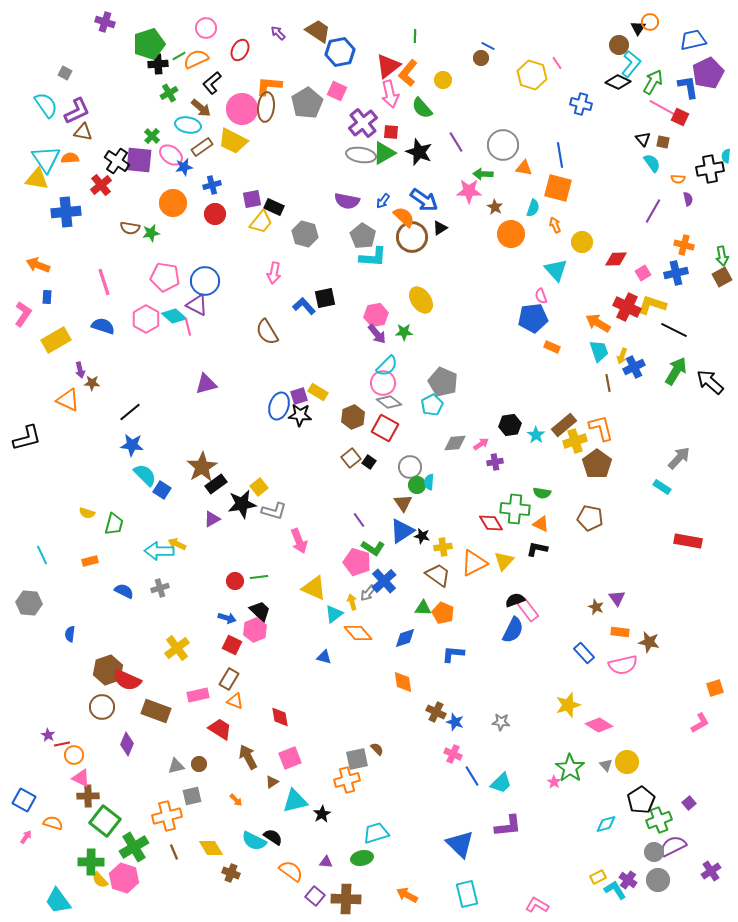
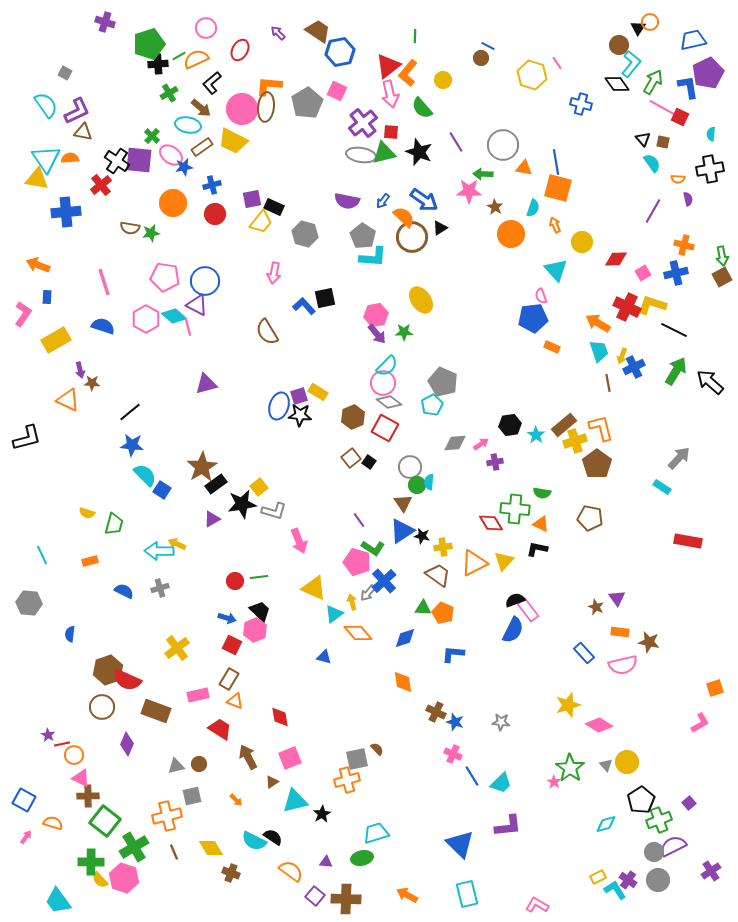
black diamond at (618, 82): moved 1 px left, 2 px down; rotated 30 degrees clockwise
green triangle at (384, 153): rotated 15 degrees clockwise
blue line at (560, 155): moved 4 px left, 7 px down
cyan semicircle at (726, 156): moved 15 px left, 22 px up
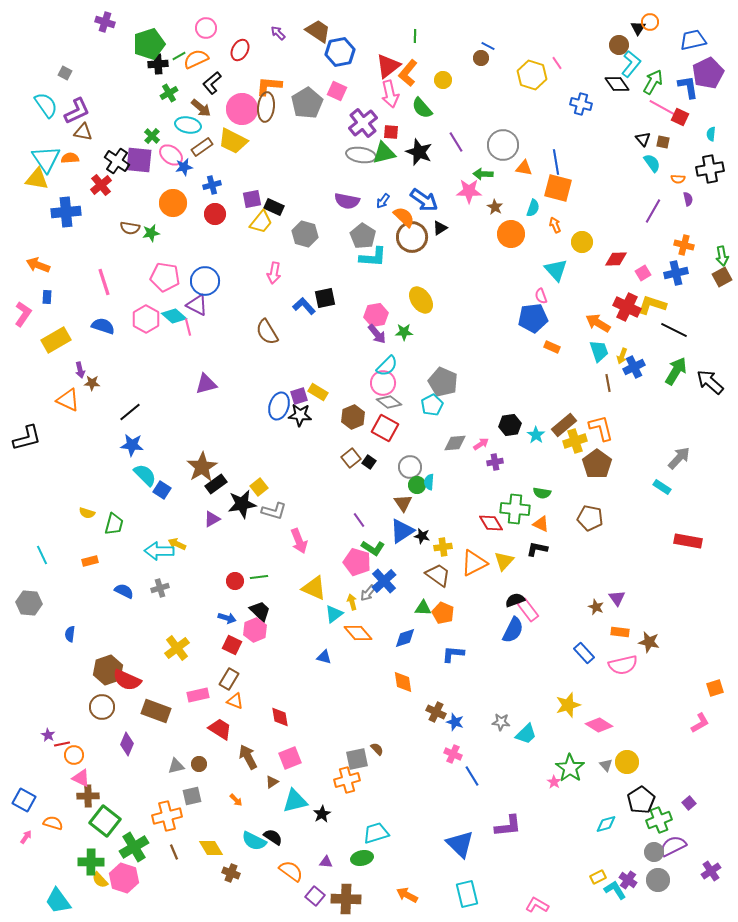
cyan trapezoid at (501, 783): moved 25 px right, 49 px up
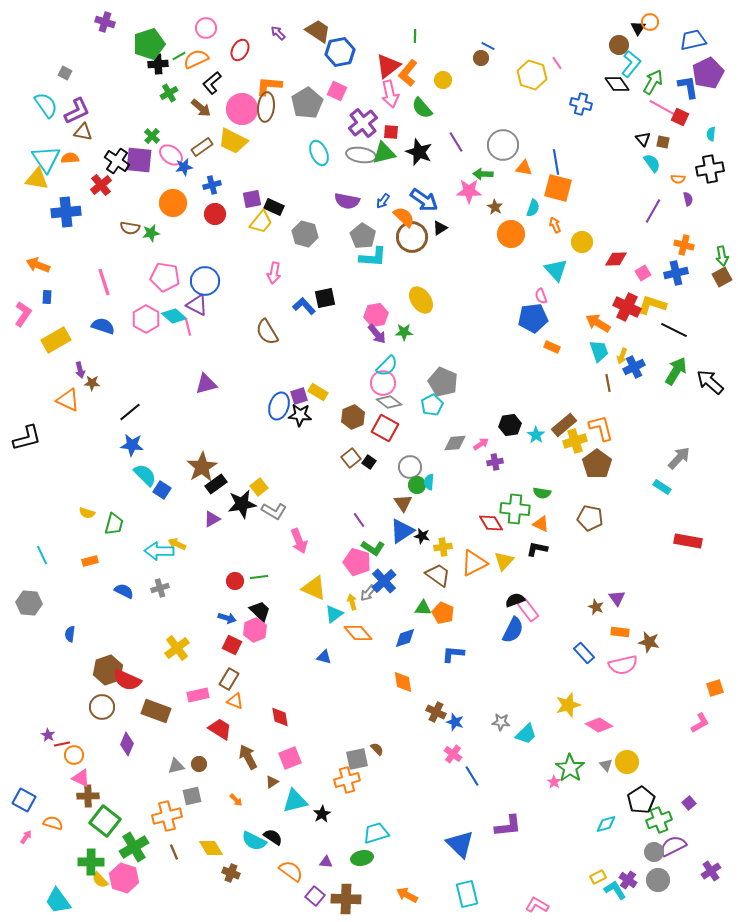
cyan ellipse at (188, 125): moved 131 px right, 28 px down; rotated 55 degrees clockwise
gray L-shape at (274, 511): rotated 15 degrees clockwise
pink cross at (453, 754): rotated 12 degrees clockwise
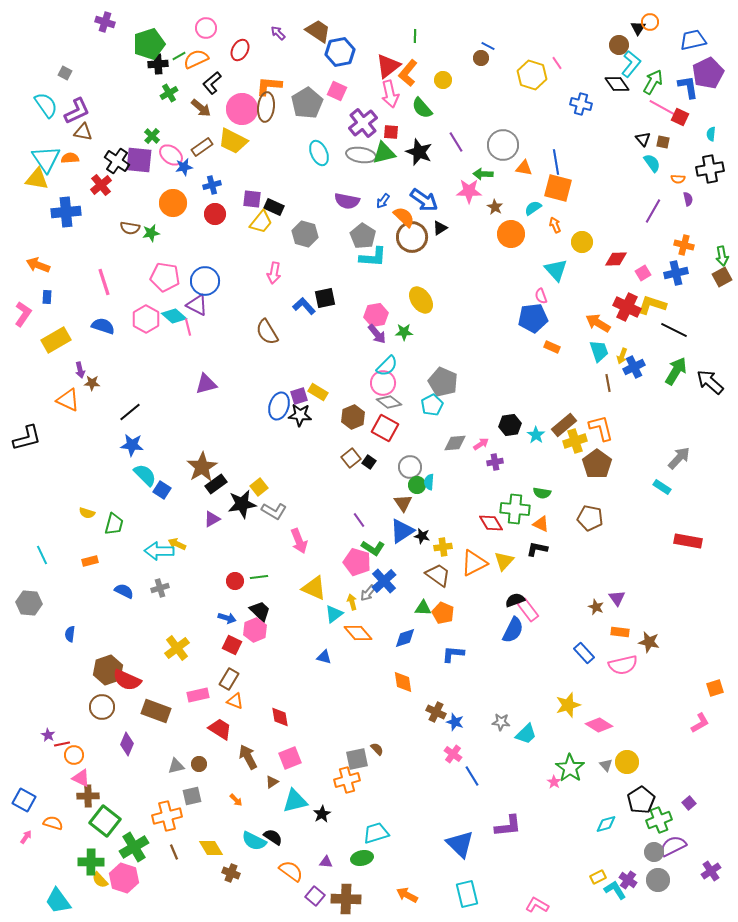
purple square at (252, 199): rotated 18 degrees clockwise
cyan semicircle at (533, 208): rotated 144 degrees counterclockwise
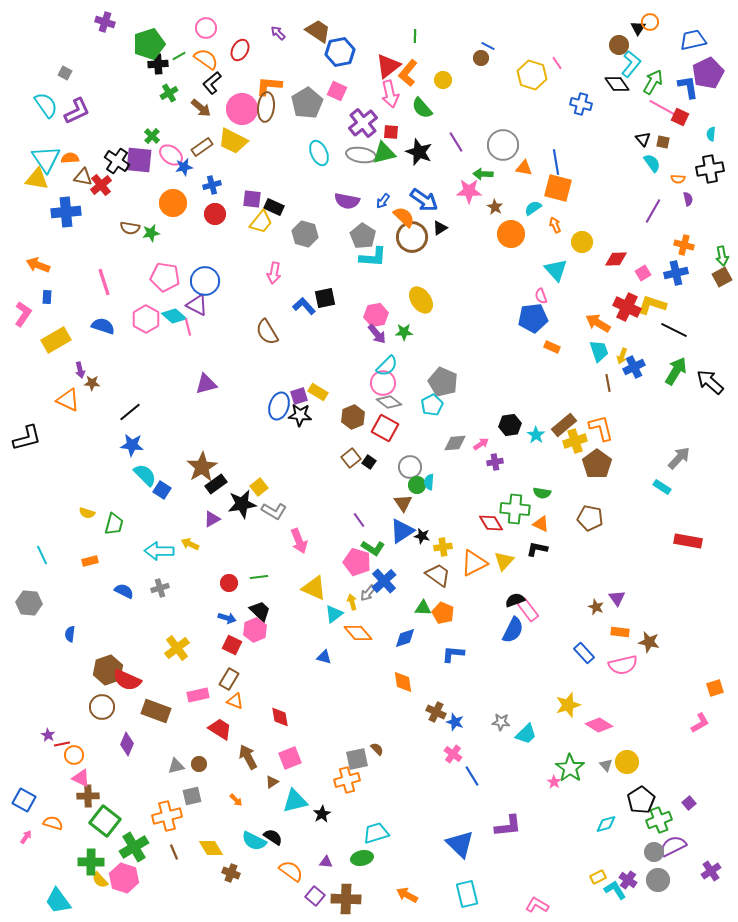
orange semicircle at (196, 59): moved 10 px right; rotated 60 degrees clockwise
brown triangle at (83, 132): moved 45 px down
yellow arrow at (177, 544): moved 13 px right
red circle at (235, 581): moved 6 px left, 2 px down
